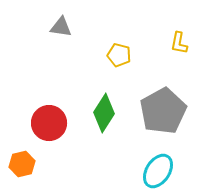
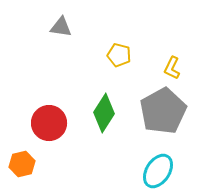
yellow L-shape: moved 7 px left, 25 px down; rotated 15 degrees clockwise
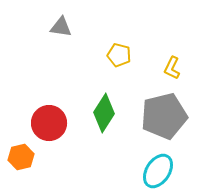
gray pentagon: moved 1 px right, 5 px down; rotated 15 degrees clockwise
orange hexagon: moved 1 px left, 7 px up
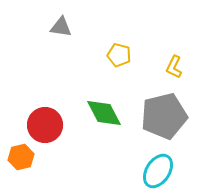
yellow L-shape: moved 2 px right, 1 px up
green diamond: rotated 60 degrees counterclockwise
red circle: moved 4 px left, 2 px down
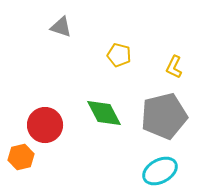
gray triangle: rotated 10 degrees clockwise
cyan ellipse: moved 2 px right; rotated 28 degrees clockwise
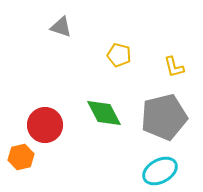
yellow L-shape: rotated 40 degrees counterclockwise
gray pentagon: moved 1 px down
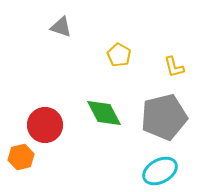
yellow pentagon: rotated 15 degrees clockwise
